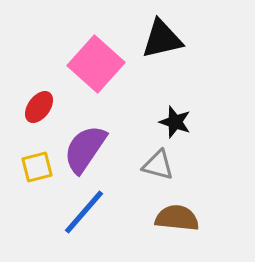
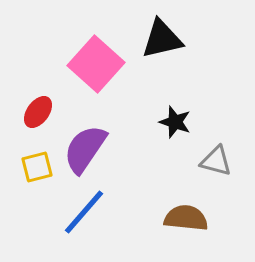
red ellipse: moved 1 px left, 5 px down
gray triangle: moved 58 px right, 4 px up
brown semicircle: moved 9 px right
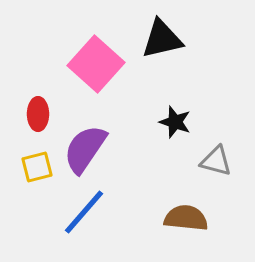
red ellipse: moved 2 px down; rotated 36 degrees counterclockwise
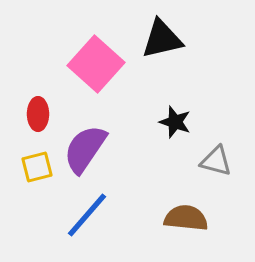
blue line: moved 3 px right, 3 px down
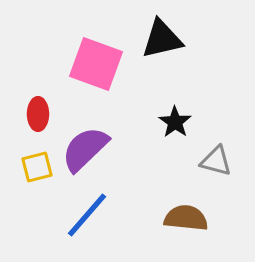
pink square: rotated 22 degrees counterclockwise
black star: rotated 16 degrees clockwise
purple semicircle: rotated 12 degrees clockwise
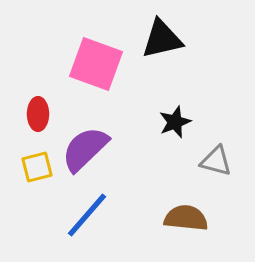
black star: rotated 16 degrees clockwise
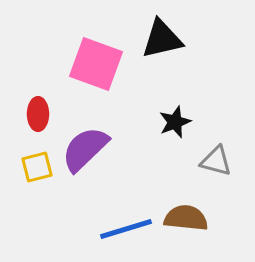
blue line: moved 39 px right, 14 px down; rotated 32 degrees clockwise
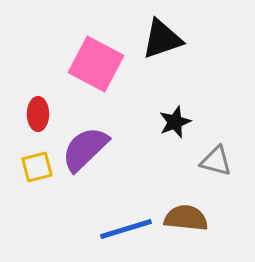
black triangle: rotated 6 degrees counterclockwise
pink square: rotated 8 degrees clockwise
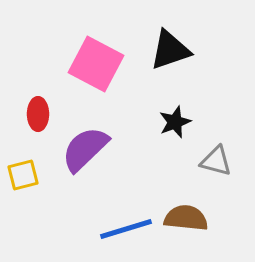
black triangle: moved 8 px right, 11 px down
yellow square: moved 14 px left, 8 px down
